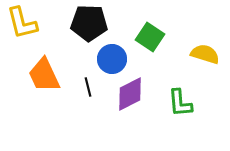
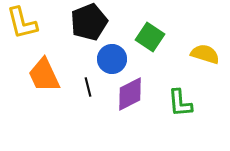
black pentagon: moved 1 px up; rotated 24 degrees counterclockwise
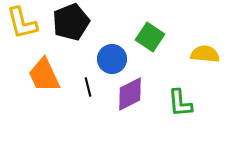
black pentagon: moved 18 px left
yellow semicircle: rotated 12 degrees counterclockwise
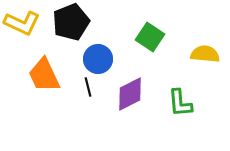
yellow L-shape: rotated 51 degrees counterclockwise
blue circle: moved 14 px left
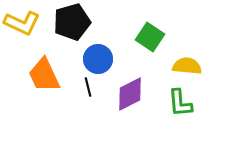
black pentagon: moved 1 px right; rotated 6 degrees clockwise
yellow semicircle: moved 18 px left, 12 px down
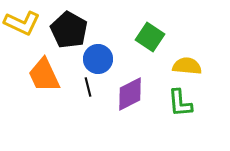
black pentagon: moved 3 px left, 8 px down; rotated 27 degrees counterclockwise
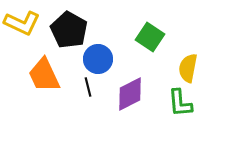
yellow semicircle: moved 1 px right, 2 px down; rotated 84 degrees counterclockwise
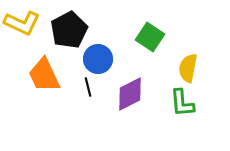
black pentagon: rotated 15 degrees clockwise
green L-shape: moved 2 px right
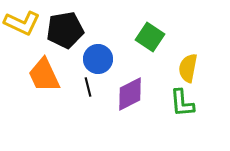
black pentagon: moved 4 px left; rotated 18 degrees clockwise
